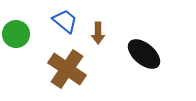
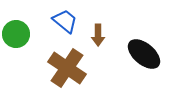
brown arrow: moved 2 px down
brown cross: moved 1 px up
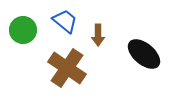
green circle: moved 7 px right, 4 px up
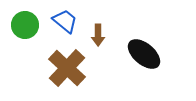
green circle: moved 2 px right, 5 px up
brown cross: rotated 9 degrees clockwise
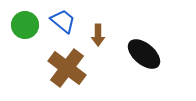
blue trapezoid: moved 2 px left
brown cross: rotated 6 degrees counterclockwise
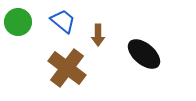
green circle: moved 7 px left, 3 px up
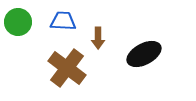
blue trapezoid: rotated 36 degrees counterclockwise
brown arrow: moved 3 px down
black ellipse: rotated 68 degrees counterclockwise
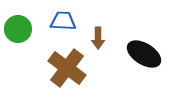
green circle: moved 7 px down
black ellipse: rotated 60 degrees clockwise
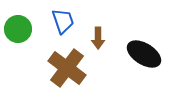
blue trapezoid: rotated 68 degrees clockwise
